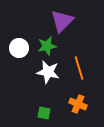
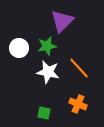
orange line: rotated 25 degrees counterclockwise
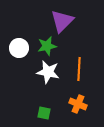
orange line: moved 1 px down; rotated 45 degrees clockwise
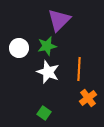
purple triangle: moved 3 px left, 1 px up
white star: rotated 10 degrees clockwise
orange cross: moved 10 px right, 6 px up; rotated 30 degrees clockwise
green square: rotated 24 degrees clockwise
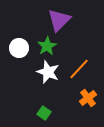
green star: rotated 18 degrees counterclockwise
orange line: rotated 40 degrees clockwise
